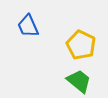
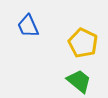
yellow pentagon: moved 2 px right, 2 px up
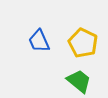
blue trapezoid: moved 11 px right, 15 px down
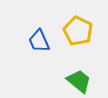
yellow pentagon: moved 5 px left, 12 px up
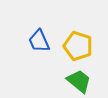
yellow pentagon: moved 15 px down; rotated 8 degrees counterclockwise
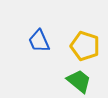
yellow pentagon: moved 7 px right
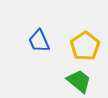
yellow pentagon: rotated 20 degrees clockwise
